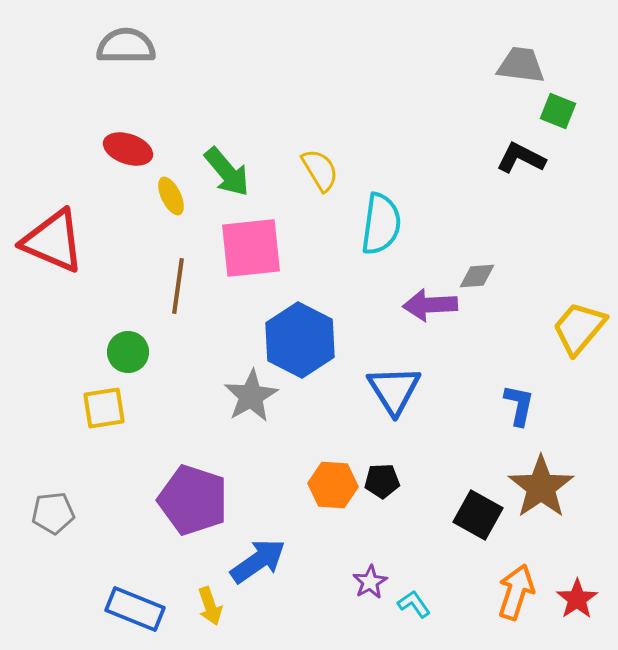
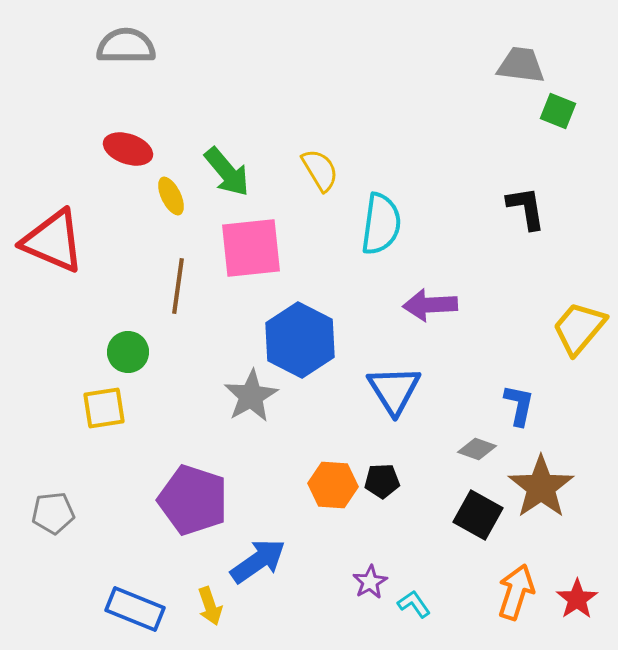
black L-shape: moved 5 px right, 50 px down; rotated 54 degrees clockwise
gray diamond: moved 173 px down; rotated 24 degrees clockwise
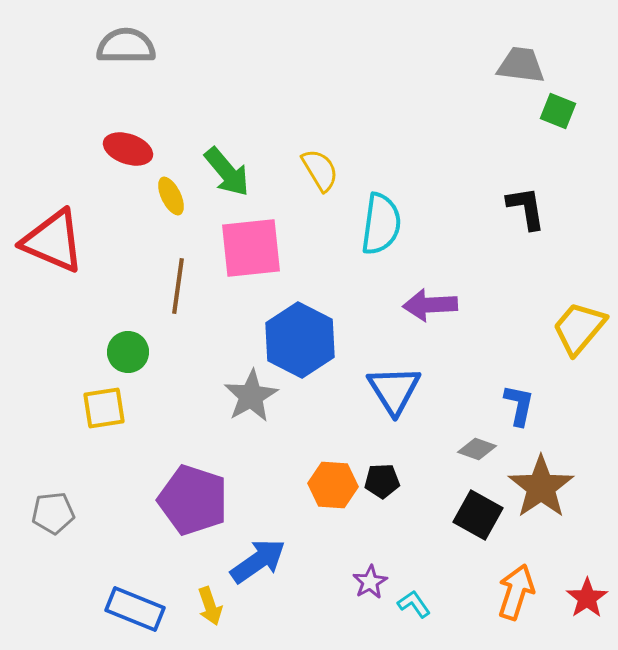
red star: moved 10 px right, 1 px up
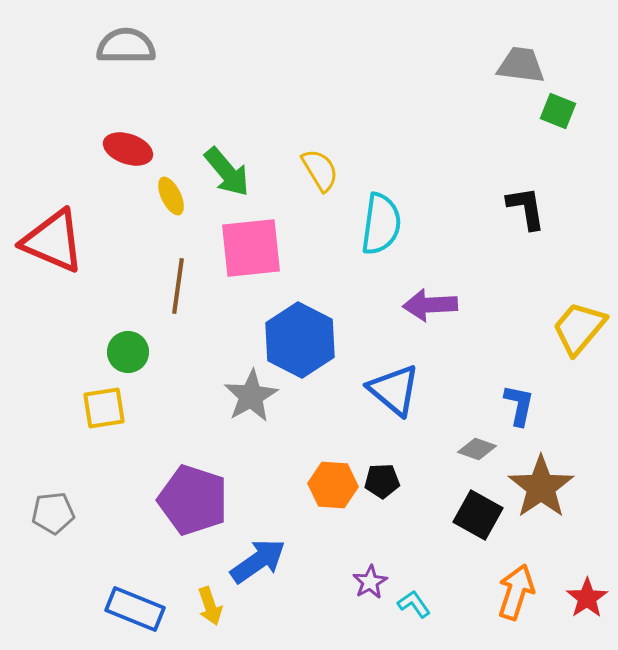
blue triangle: rotated 18 degrees counterclockwise
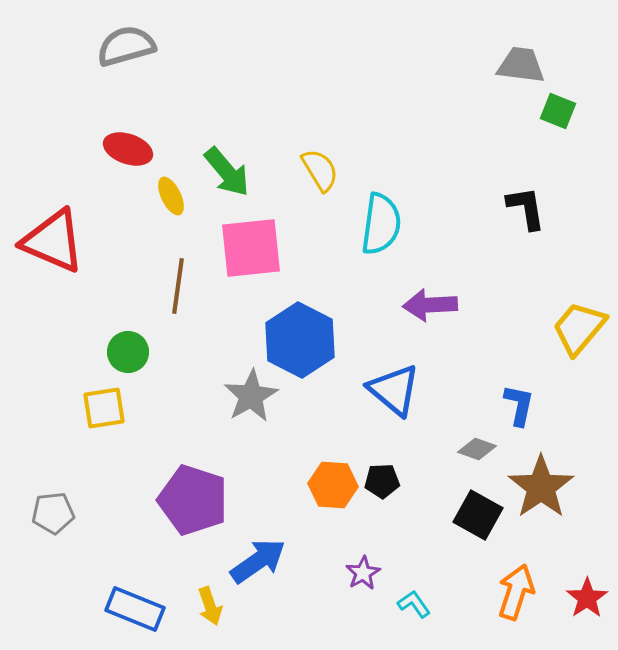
gray semicircle: rotated 16 degrees counterclockwise
purple star: moved 7 px left, 9 px up
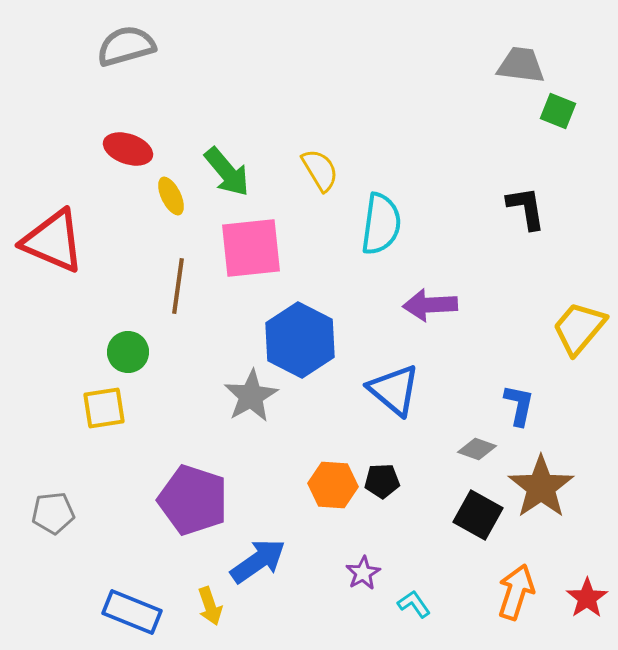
blue rectangle: moved 3 px left, 3 px down
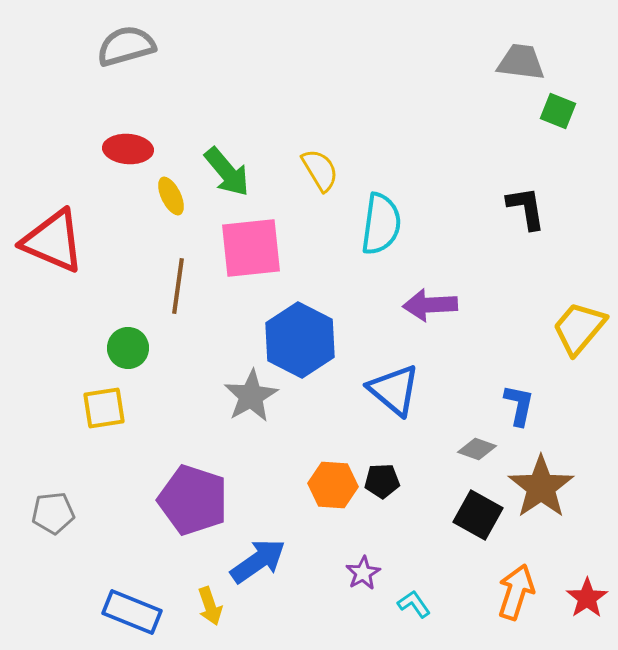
gray trapezoid: moved 3 px up
red ellipse: rotated 15 degrees counterclockwise
green circle: moved 4 px up
